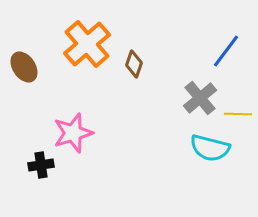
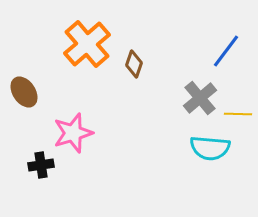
brown ellipse: moved 25 px down
cyan semicircle: rotated 9 degrees counterclockwise
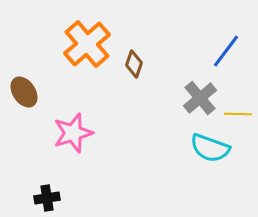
cyan semicircle: rotated 15 degrees clockwise
black cross: moved 6 px right, 33 px down
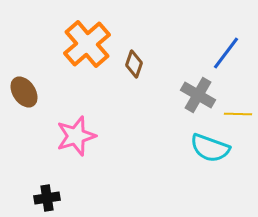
blue line: moved 2 px down
gray cross: moved 2 px left, 3 px up; rotated 20 degrees counterclockwise
pink star: moved 3 px right, 3 px down
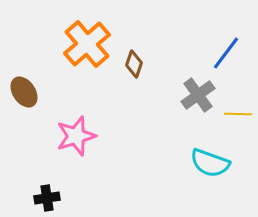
gray cross: rotated 24 degrees clockwise
cyan semicircle: moved 15 px down
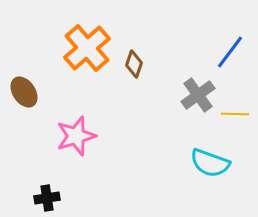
orange cross: moved 4 px down
blue line: moved 4 px right, 1 px up
yellow line: moved 3 px left
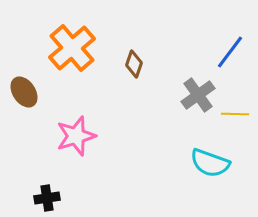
orange cross: moved 15 px left
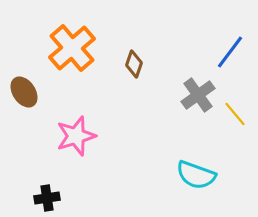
yellow line: rotated 48 degrees clockwise
cyan semicircle: moved 14 px left, 12 px down
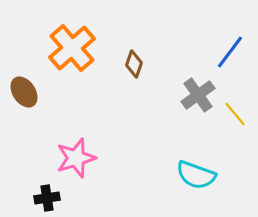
pink star: moved 22 px down
